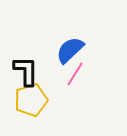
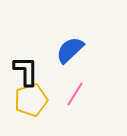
pink line: moved 20 px down
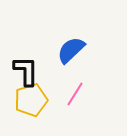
blue semicircle: moved 1 px right
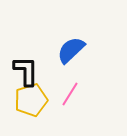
pink line: moved 5 px left
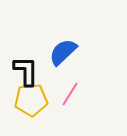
blue semicircle: moved 8 px left, 2 px down
yellow pentagon: rotated 12 degrees clockwise
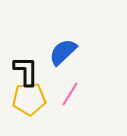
yellow pentagon: moved 2 px left, 1 px up
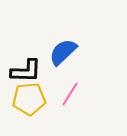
black L-shape: rotated 92 degrees clockwise
